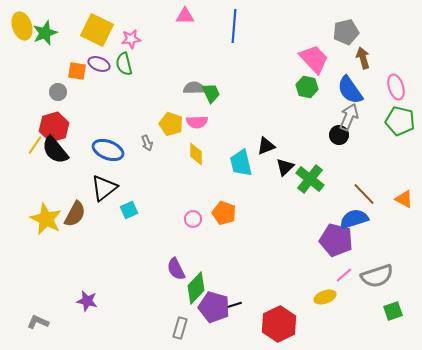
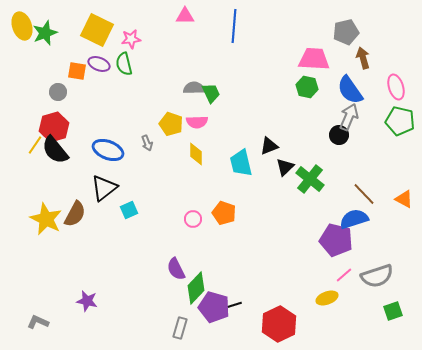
pink trapezoid at (314, 59): rotated 44 degrees counterclockwise
black triangle at (266, 146): moved 3 px right
yellow ellipse at (325, 297): moved 2 px right, 1 px down
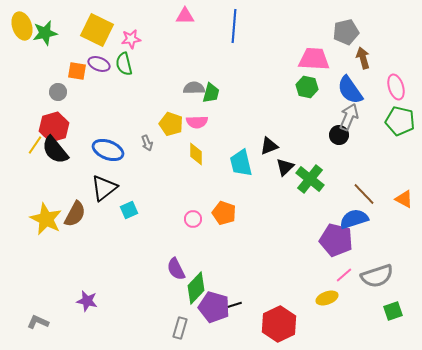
green star at (45, 33): rotated 10 degrees clockwise
green trapezoid at (211, 93): rotated 40 degrees clockwise
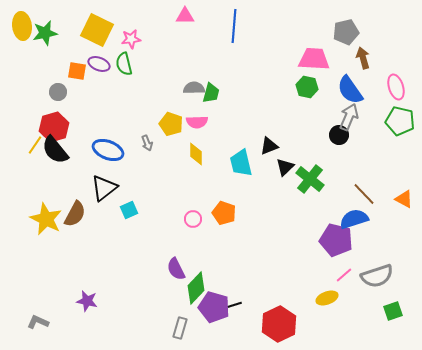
yellow ellipse at (22, 26): rotated 12 degrees clockwise
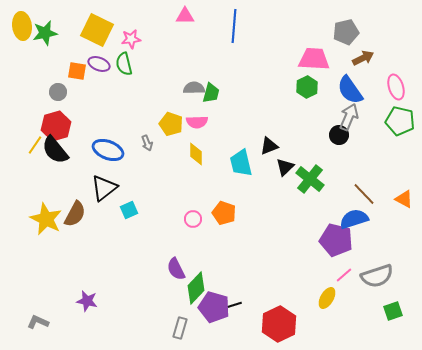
brown arrow at (363, 58): rotated 80 degrees clockwise
green hexagon at (307, 87): rotated 20 degrees clockwise
red hexagon at (54, 127): moved 2 px right, 1 px up
yellow ellipse at (327, 298): rotated 40 degrees counterclockwise
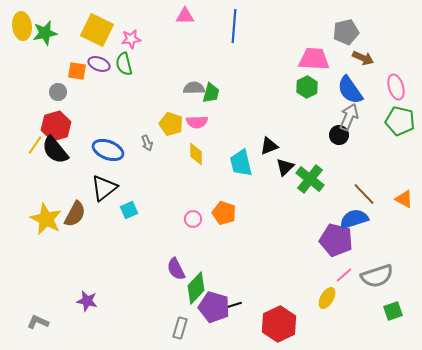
brown arrow at (363, 58): rotated 50 degrees clockwise
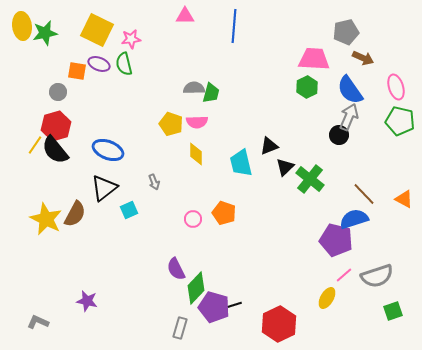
gray arrow at (147, 143): moved 7 px right, 39 px down
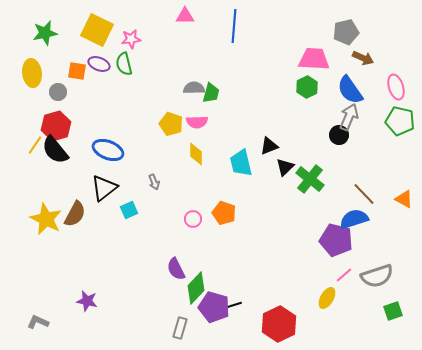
yellow ellipse at (22, 26): moved 10 px right, 47 px down
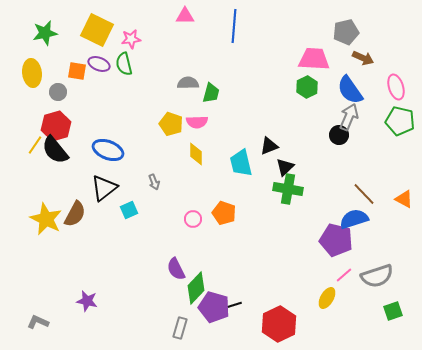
gray semicircle at (194, 88): moved 6 px left, 5 px up
green cross at (310, 179): moved 22 px left, 10 px down; rotated 28 degrees counterclockwise
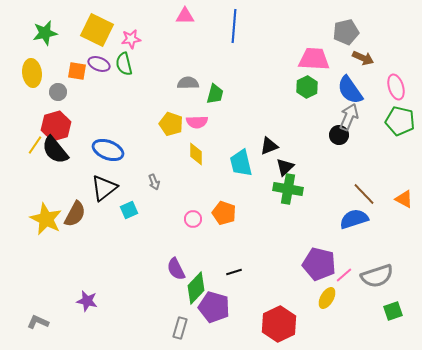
green trapezoid at (211, 93): moved 4 px right, 1 px down
purple pentagon at (336, 240): moved 17 px left, 24 px down
black line at (234, 305): moved 33 px up
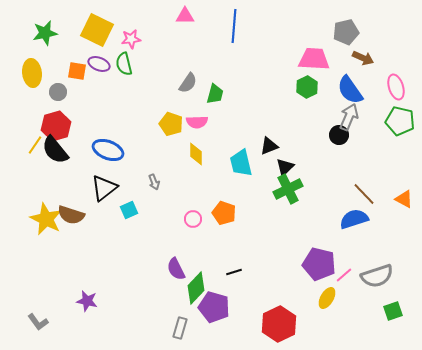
gray semicircle at (188, 83): rotated 125 degrees clockwise
green cross at (288, 189): rotated 36 degrees counterclockwise
brown semicircle at (75, 214): moved 4 px left, 1 px down; rotated 80 degrees clockwise
gray L-shape at (38, 322): rotated 150 degrees counterclockwise
